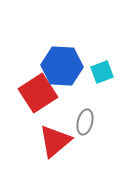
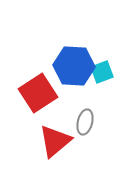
blue hexagon: moved 12 px right
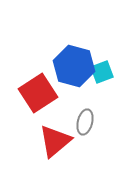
blue hexagon: rotated 12 degrees clockwise
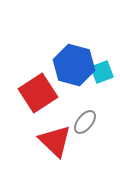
blue hexagon: moved 1 px up
gray ellipse: rotated 25 degrees clockwise
red triangle: rotated 36 degrees counterclockwise
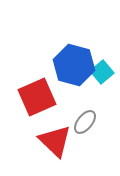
cyan square: rotated 20 degrees counterclockwise
red square: moved 1 px left, 4 px down; rotated 9 degrees clockwise
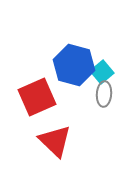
gray ellipse: moved 19 px right, 28 px up; rotated 35 degrees counterclockwise
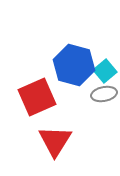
cyan square: moved 3 px right, 1 px up
gray ellipse: rotated 75 degrees clockwise
red triangle: rotated 18 degrees clockwise
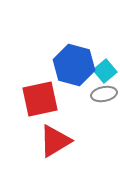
red square: moved 3 px right, 2 px down; rotated 12 degrees clockwise
red triangle: rotated 27 degrees clockwise
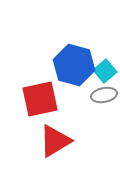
gray ellipse: moved 1 px down
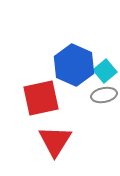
blue hexagon: rotated 9 degrees clockwise
red square: moved 1 px right, 1 px up
red triangle: rotated 27 degrees counterclockwise
